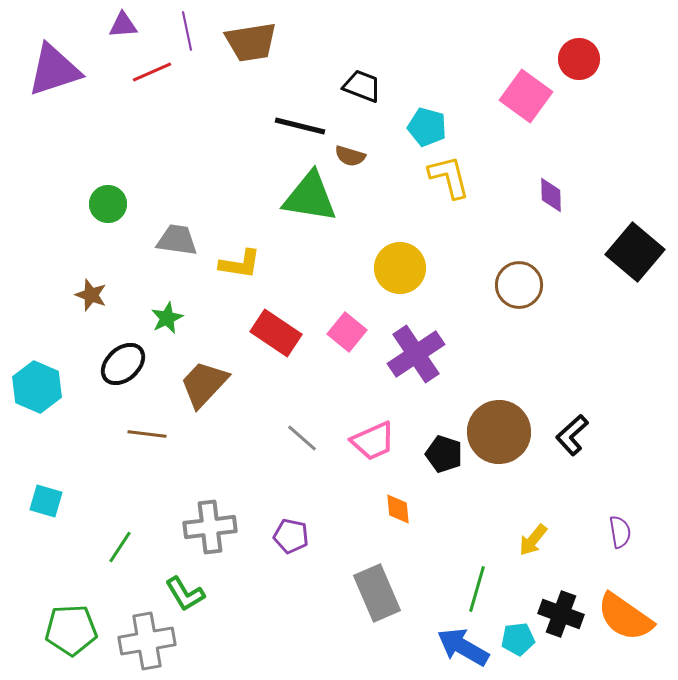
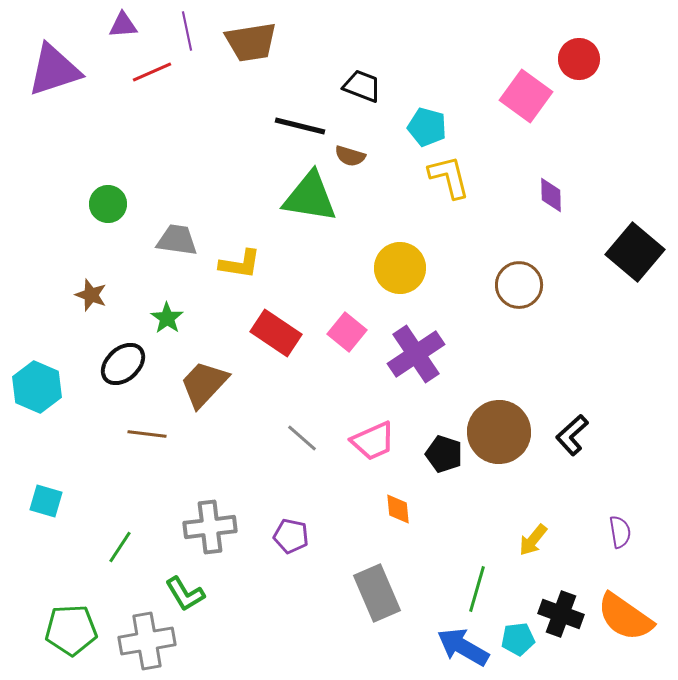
green star at (167, 318): rotated 12 degrees counterclockwise
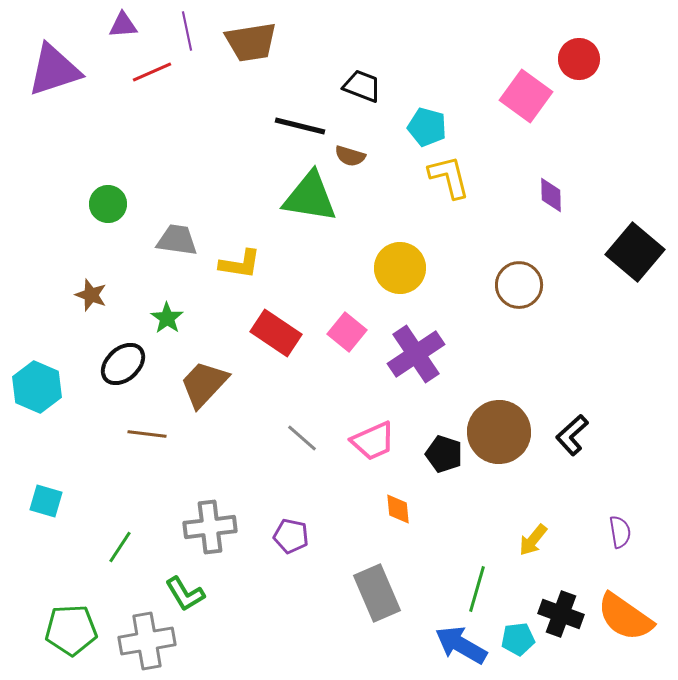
blue arrow at (463, 647): moved 2 px left, 2 px up
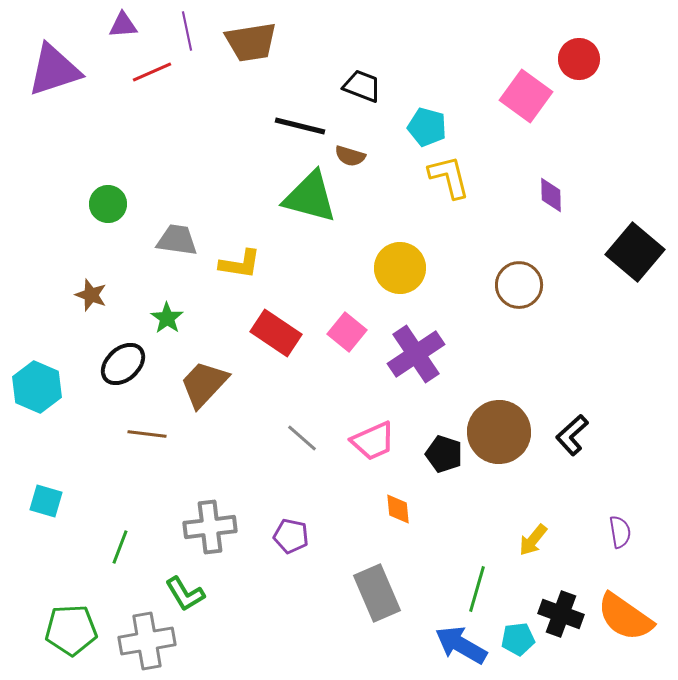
green triangle at (310, 197): rotated 6 degrees clockwise
green line at (120, 547): rotated 12 degrees counterclockwise
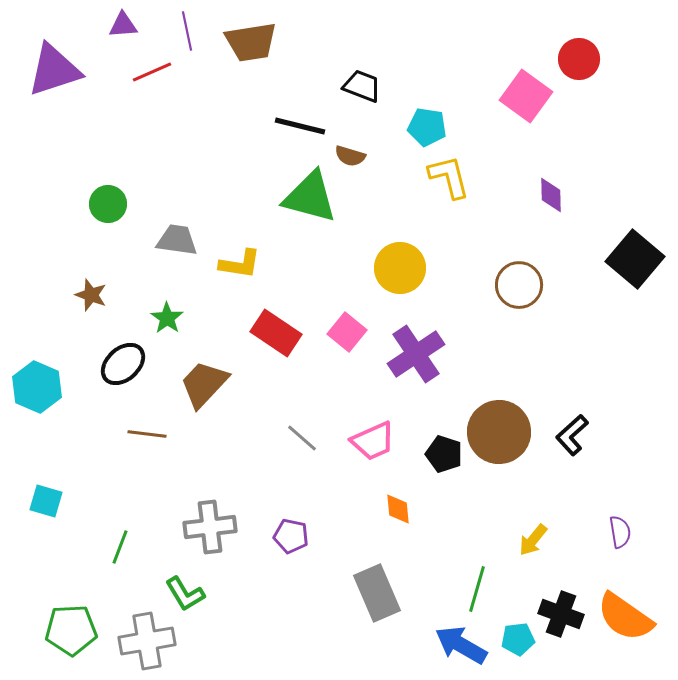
cyan pentagon at (427, 127): rotated 6 degrees counterclockwise
black square at (635, 252): moved 7 px down
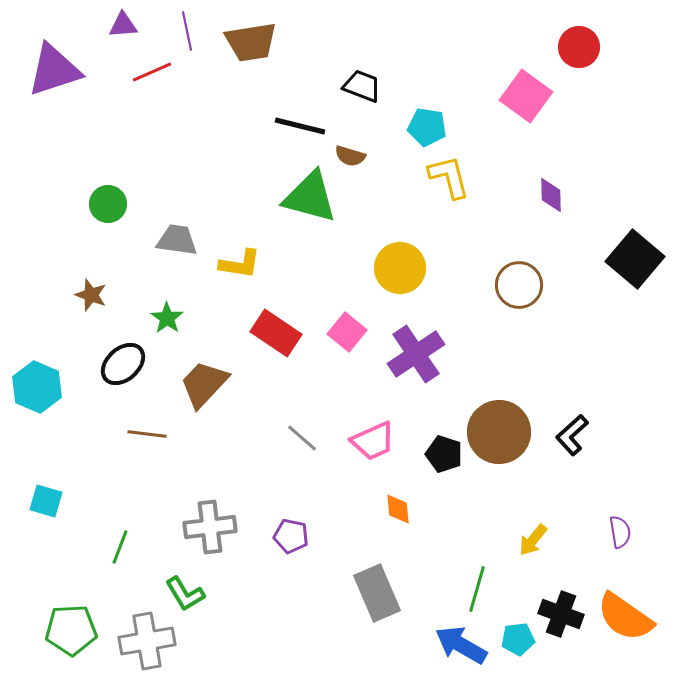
red circle at (579, 59): moved 12 px up
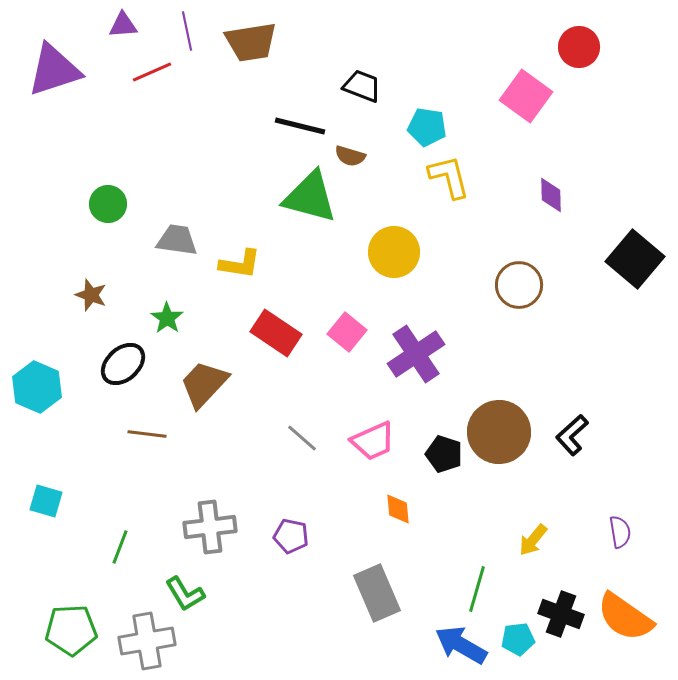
yellow circle at (400, 268): moved 6 px left, 16 px up
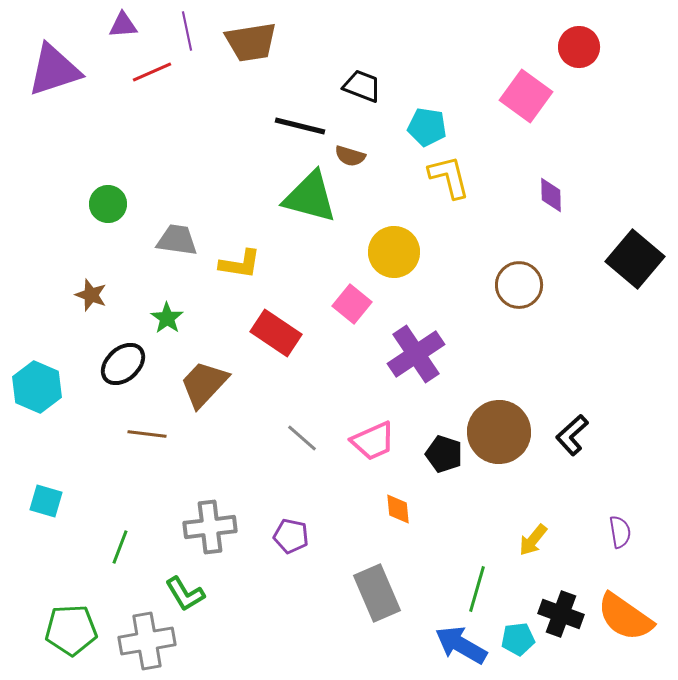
pink square at (347, 332): moved 5 px right, 28 px up
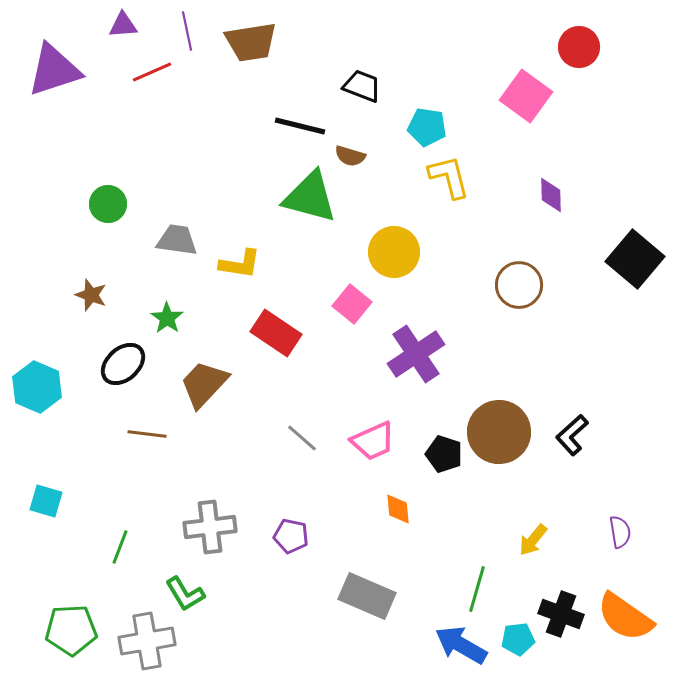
gray rectangle at (377, 593): moved 10 px left, 3 px down; rotated 44 degrees counterclockwise
